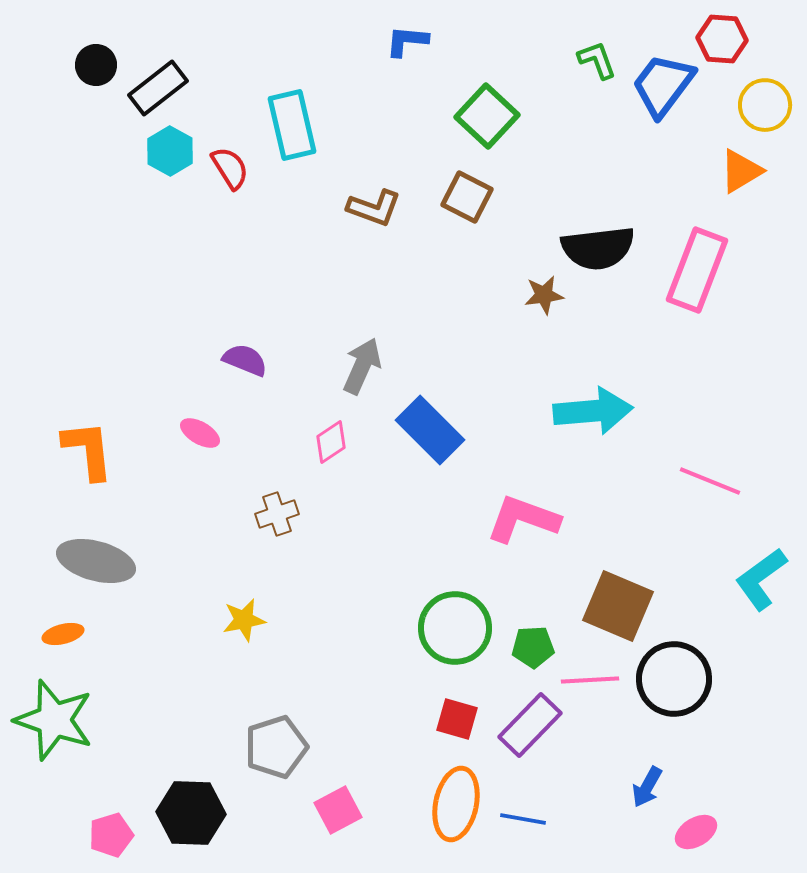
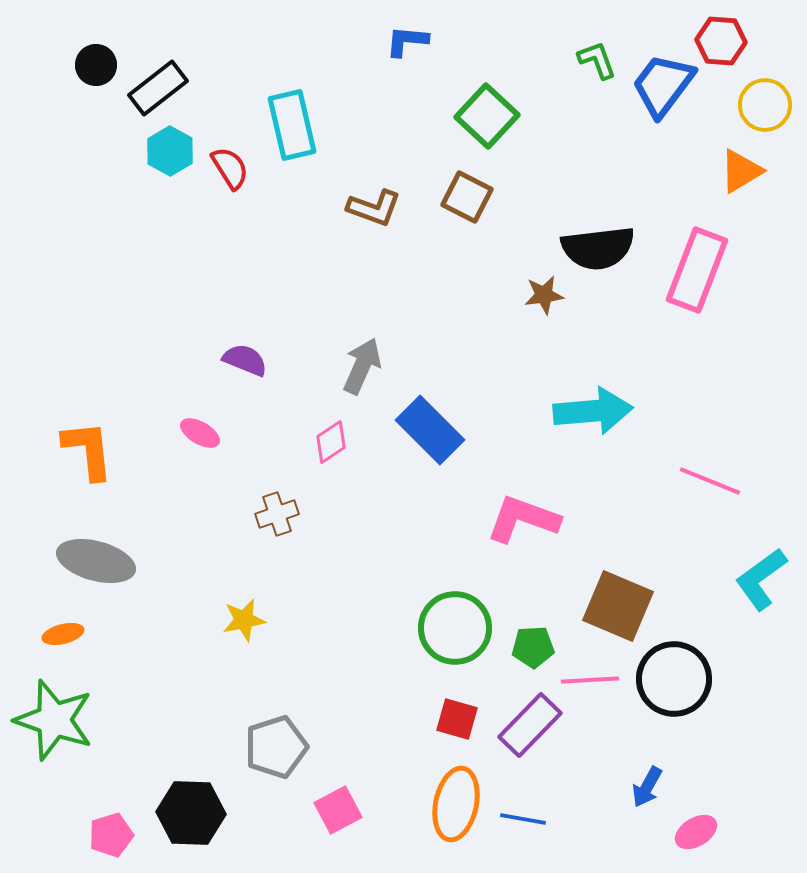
red hexagon at (722, 39): moved 1 px left, 2 px down
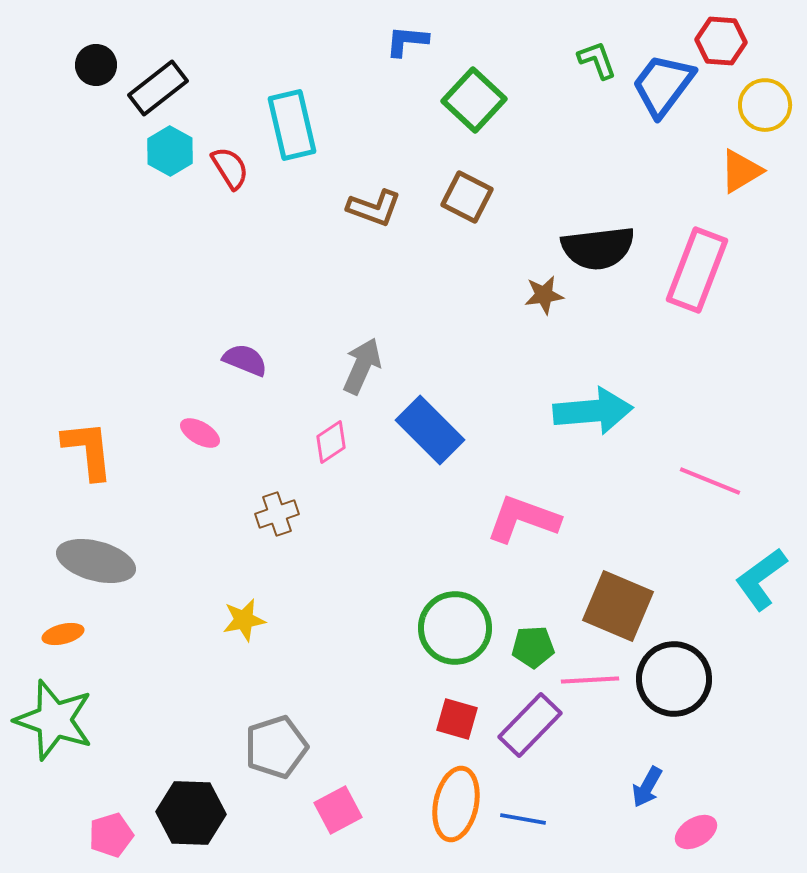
green square at (487, 116): moved 13 px left, 16 px up
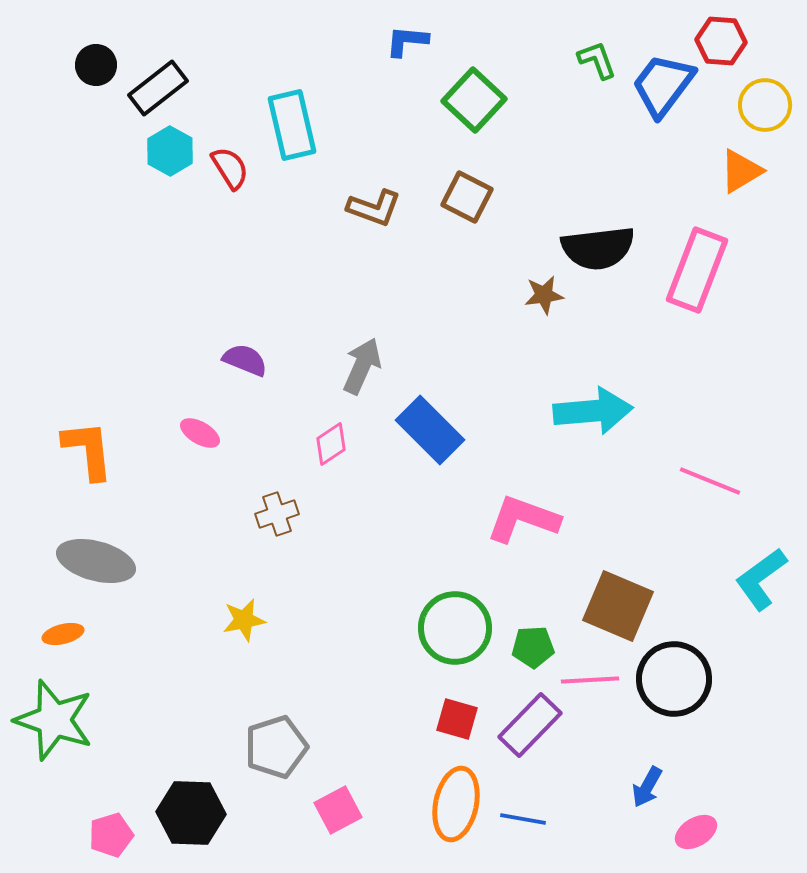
pink diamond at (331, 442): moved 2 px down
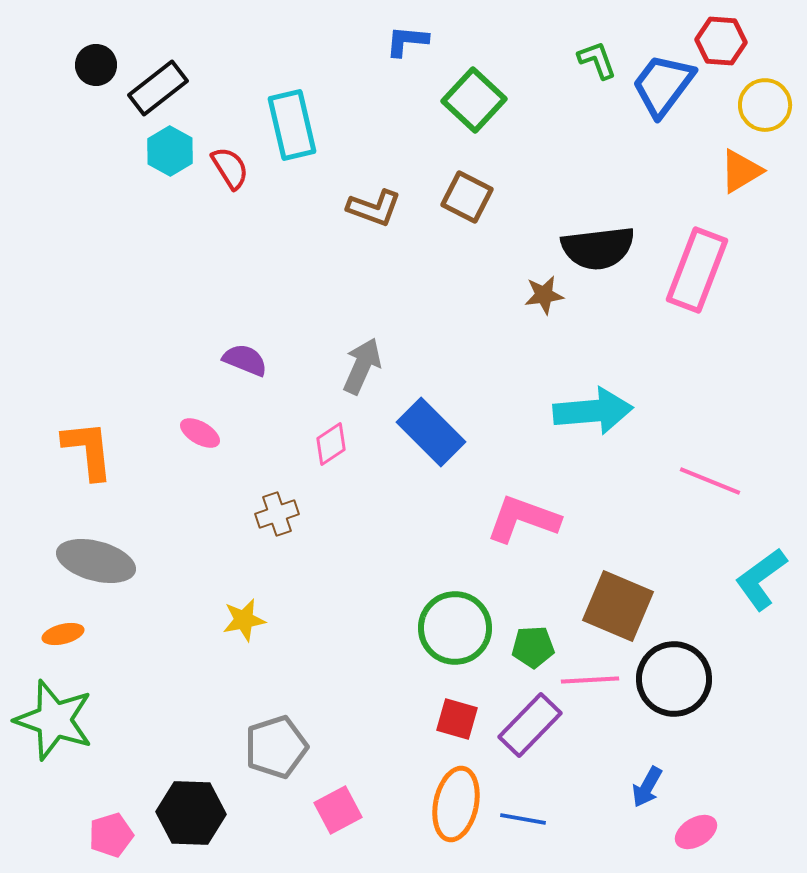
blue rectangle at (430, 430): moved 1 px right, 2 px down
